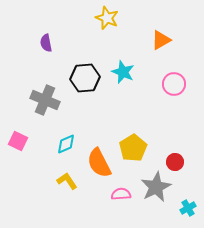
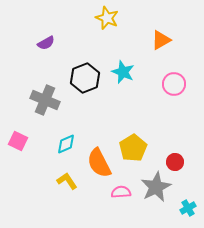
purple semicircle: rotated 108 degrees counterclockwise
black hexagon: rotated 16 degrees counterclockwise
pink semicircle: moved 2 px up
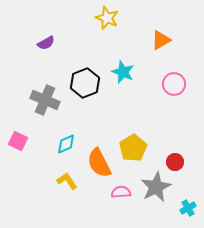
black hexagon: moved 5 px down
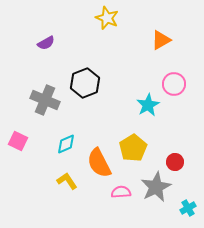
cyan star: moved 25 px right, 33 px down; rotated 20 degrees clockwise
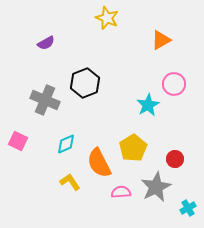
red circle: moved 3 px up
yellow L-shape: moved 3 px right, 1 px down
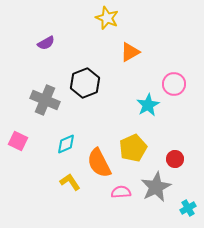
orange triangle: moved 31 px left, 12 px down
yellow pentagon: rotated 8 degrees clockwise
